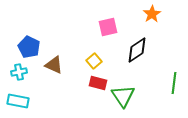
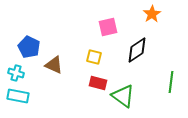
yellow square: moved 4 px up; rotated 35 degrees counterclockwise
cyan cross: moved 3 px left, 1 px down; rotated 28 degrees clockwise
green line: moved 3 px left, 1 px up
green triangle: rotated 20 degrees counterclockwise
cyan rectangle: moved 5 px up
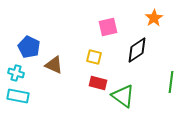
orange star: moved 2 px right, 4 px down
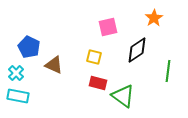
cyan cross: rotated 28 degrees clockwise
green line: moved 3 px left, 11 px up
